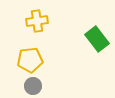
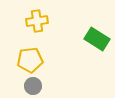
green rectangle: rotated 20 degrees counterclockwise
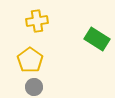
yellow pentagon: rotated 30 degrees counterclockwise
gray circle: moved 1 px right, 1 px down
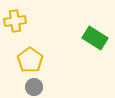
yellow cross: moved 22 px left
green rectangle: moved 2 px left, 1 px up
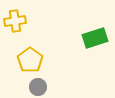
green rectangle: rotated 50 degrees counterclockwise
gray circle: moved 4 px right
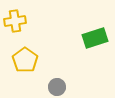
yellow pentagon: moved 5 px left
gray circle: moved 19 px right
